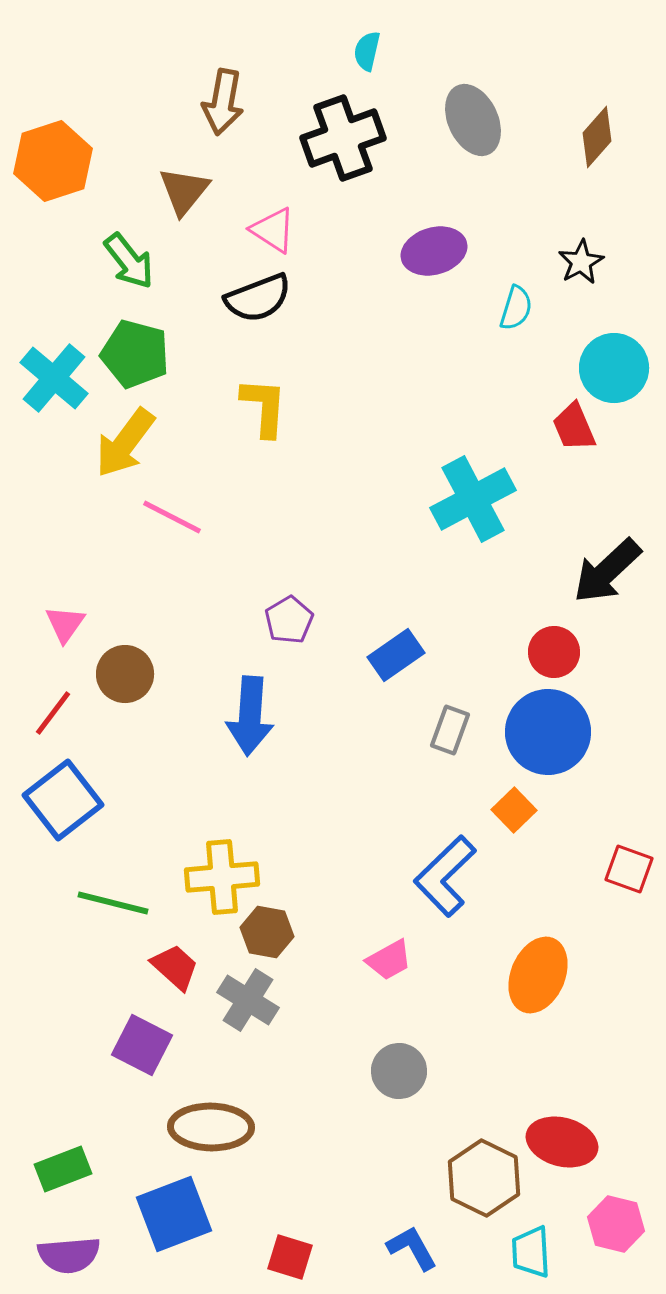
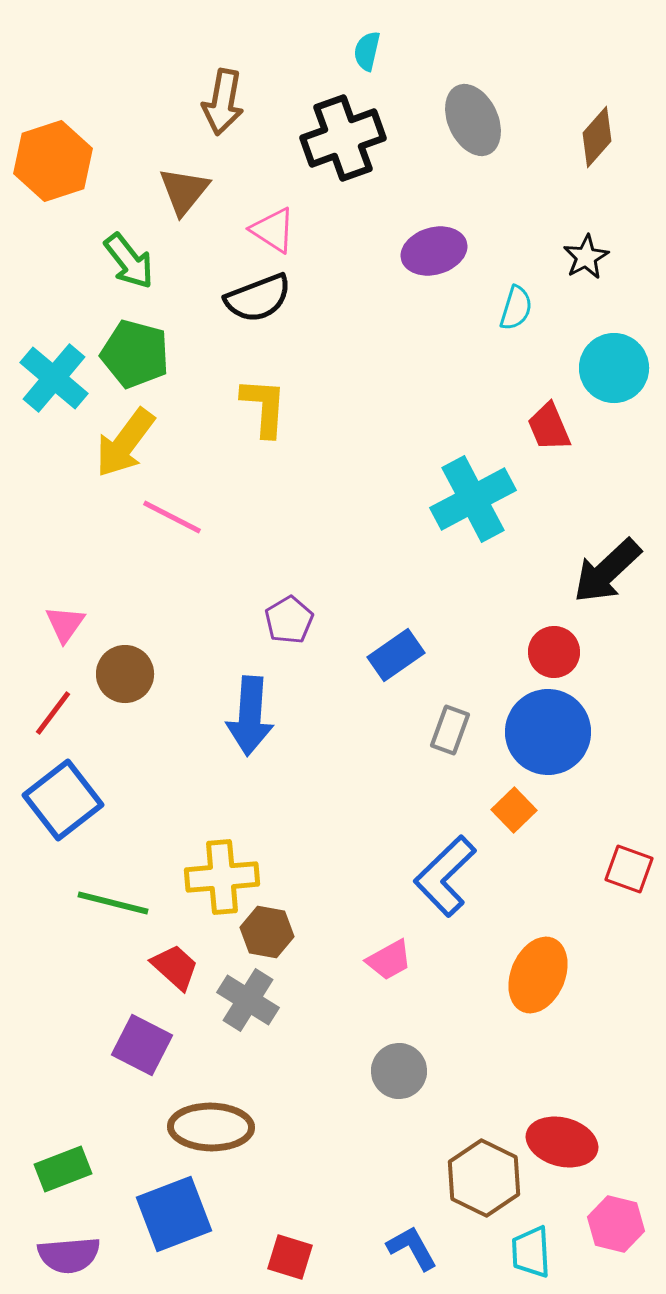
black star at (581, 262): moved 5 px right, 5 px up
red trapezoid at (574, 427): moved 25 px left
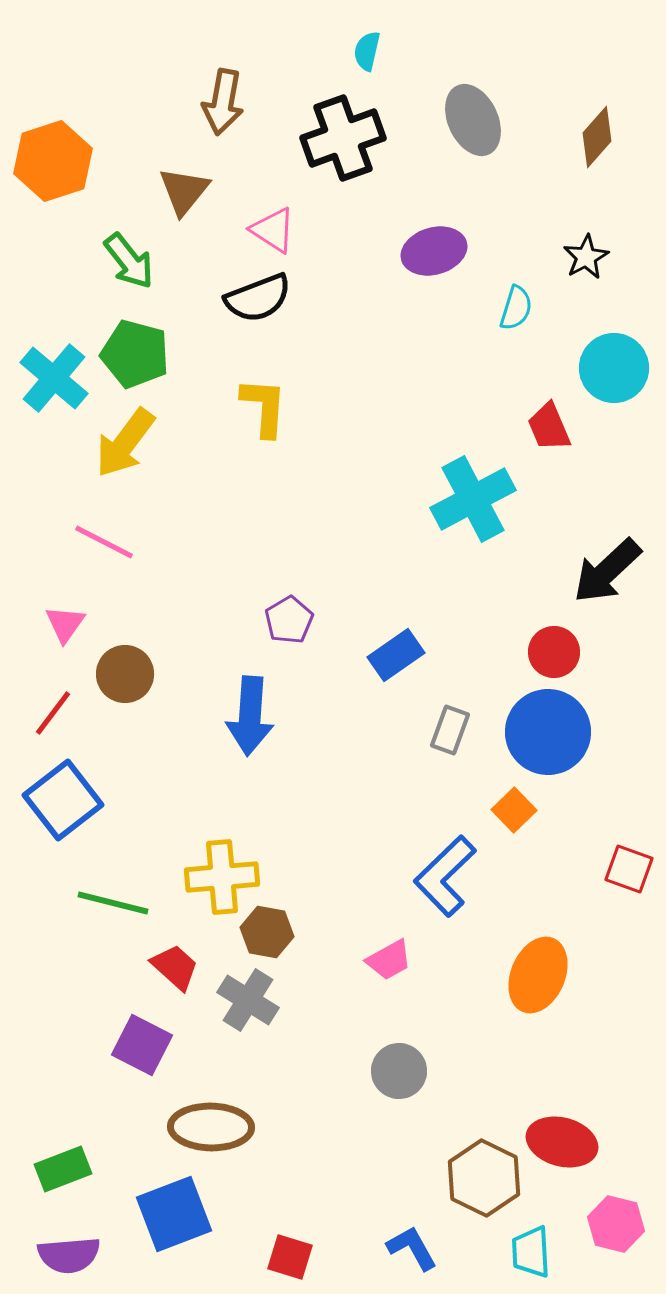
pink line at (172, 517): moved 68 px left, 25 px down
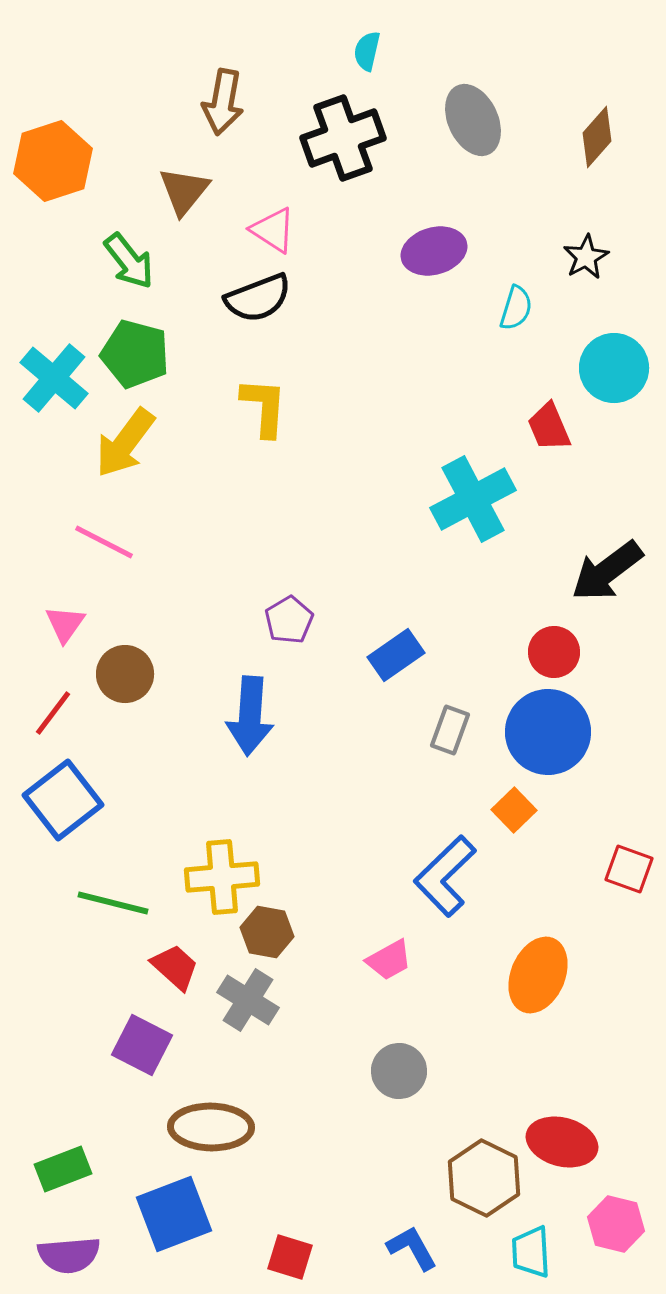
black arrow at (607, 571): rotated 6 degrees clockwise
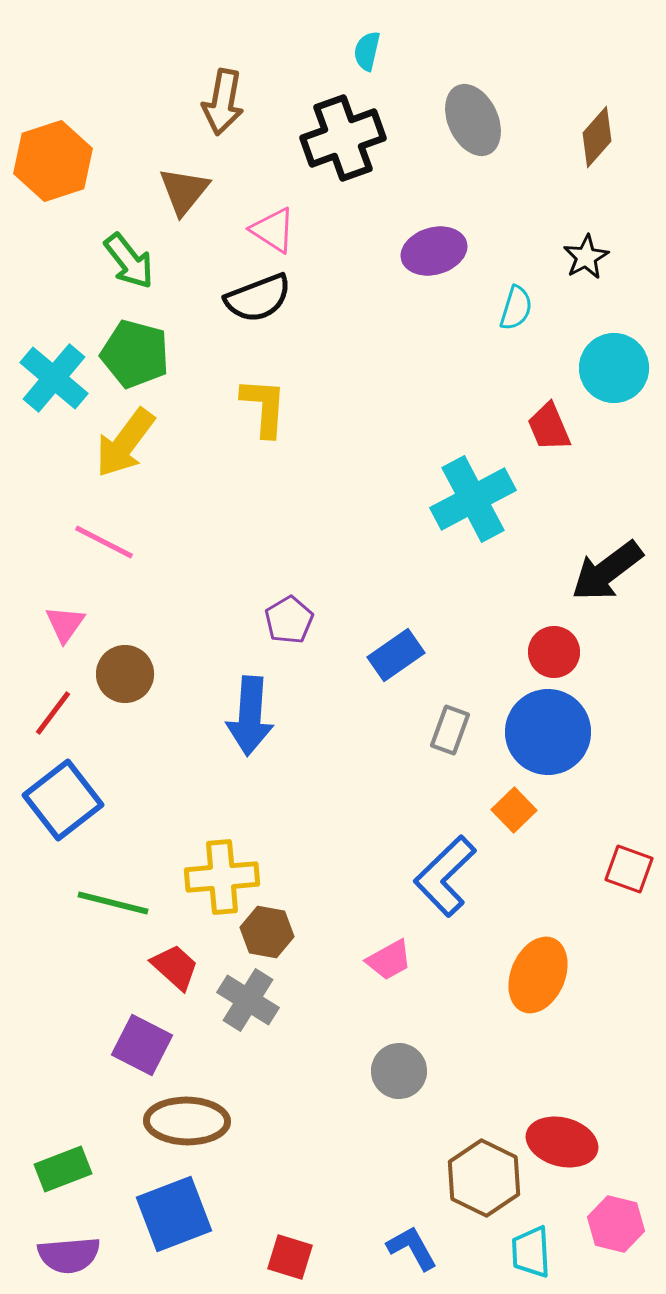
brown ellipse at (211, 1127): moved 24 px left, 6 px up
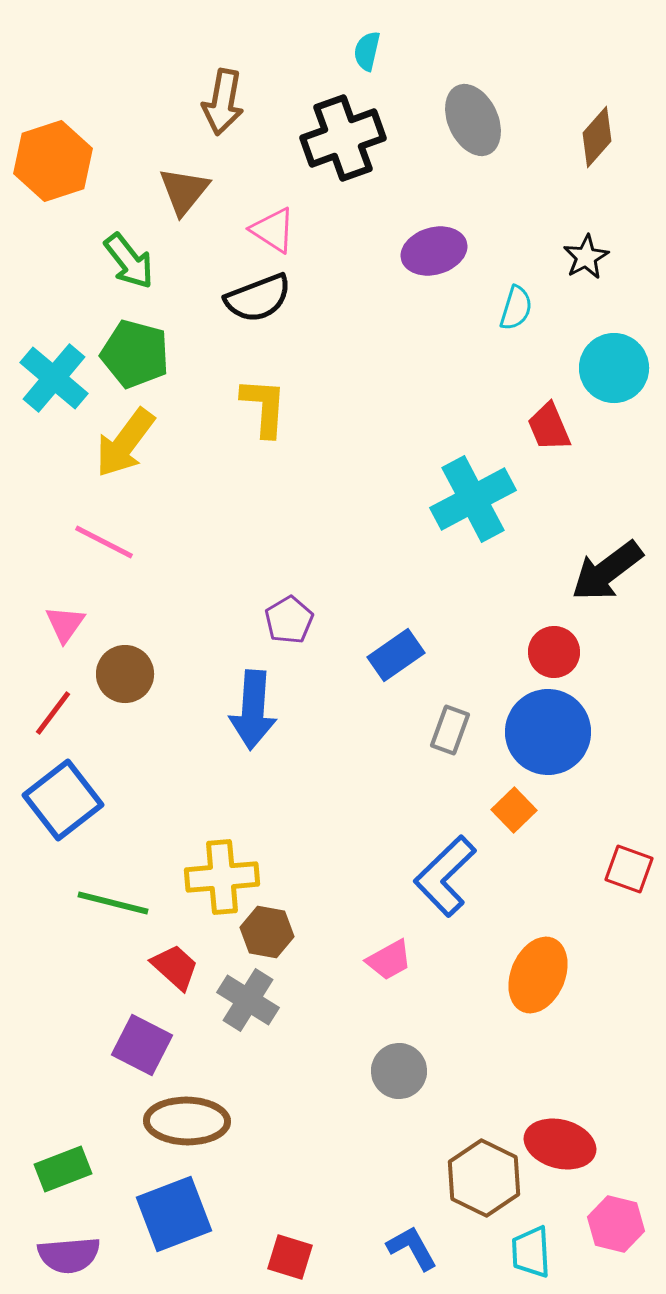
blue arrow at (250, 716): moved 3 px right, 6 px up
red ellipse at (562, 1142): moved 2 px left, 2 px down
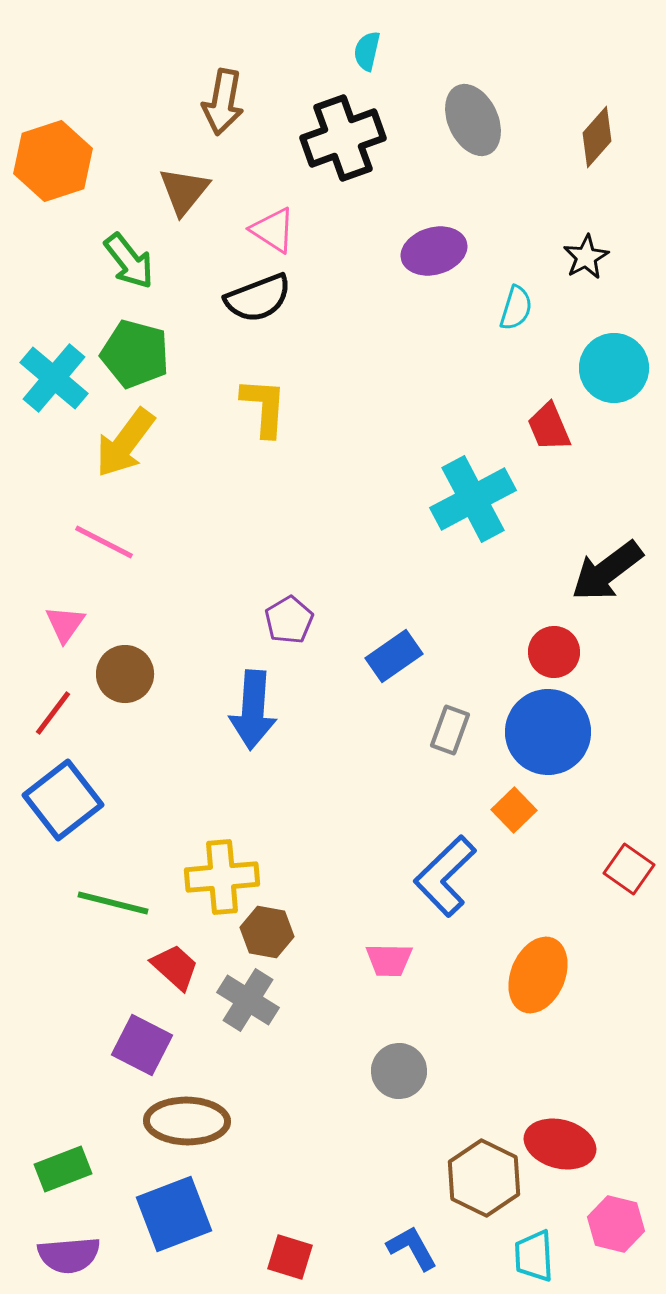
blue rectangle at (396, 655): moved 2 px left, 1 px down
red square at (629, 869): rotated 15 degrees clockwise
pink trapezoid at (389, 960): rotated 30 degrees clockwise
cyan trapezoid at (531, 1252): moved 3 px right, 4 px down
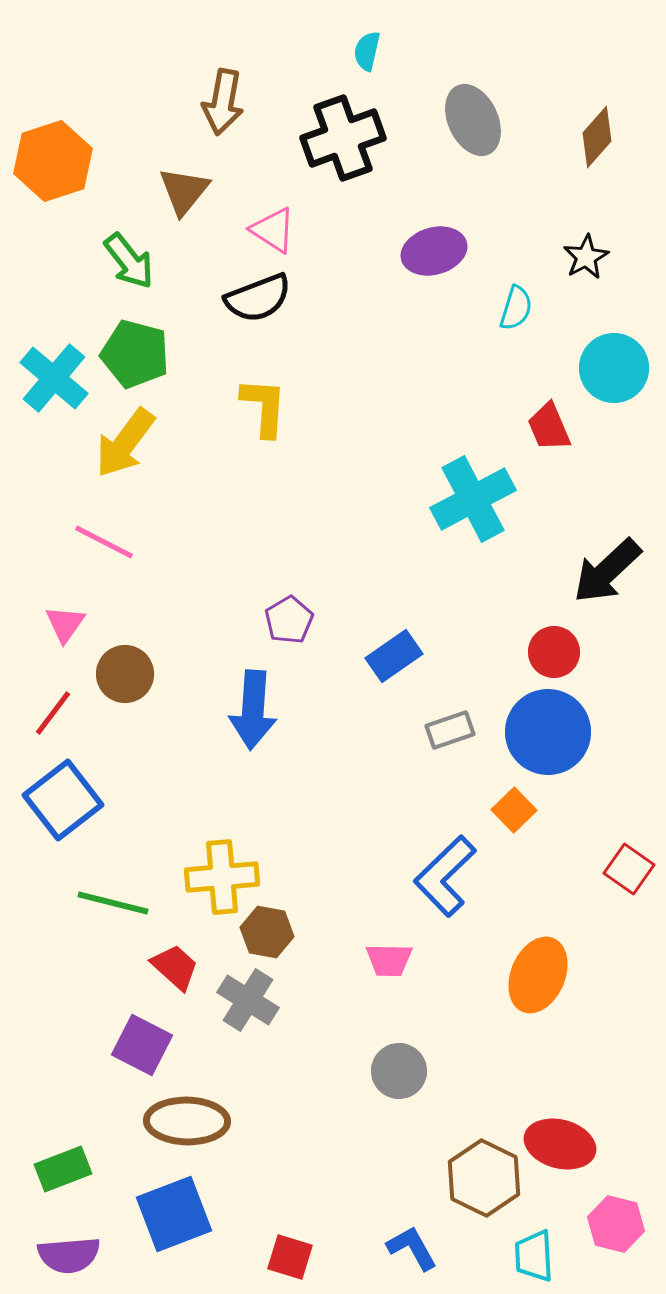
black arrow at (607, 571): rotated 6 degrees counterclockwise
gray rectangle at (450, 730): rotated 51 degrees clockwise
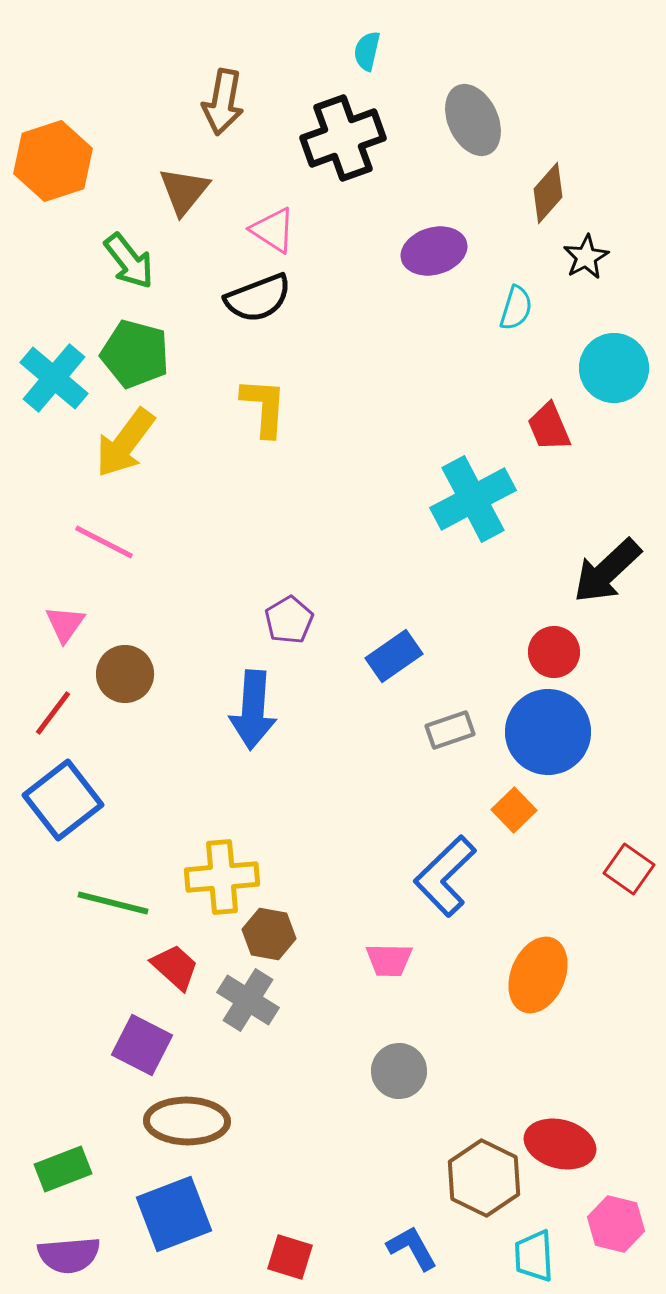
brown diamond at (597, 137): moved 49 px left, 56 px down
brown hexagon at (267, 932): moved 2 px right, 2 px down
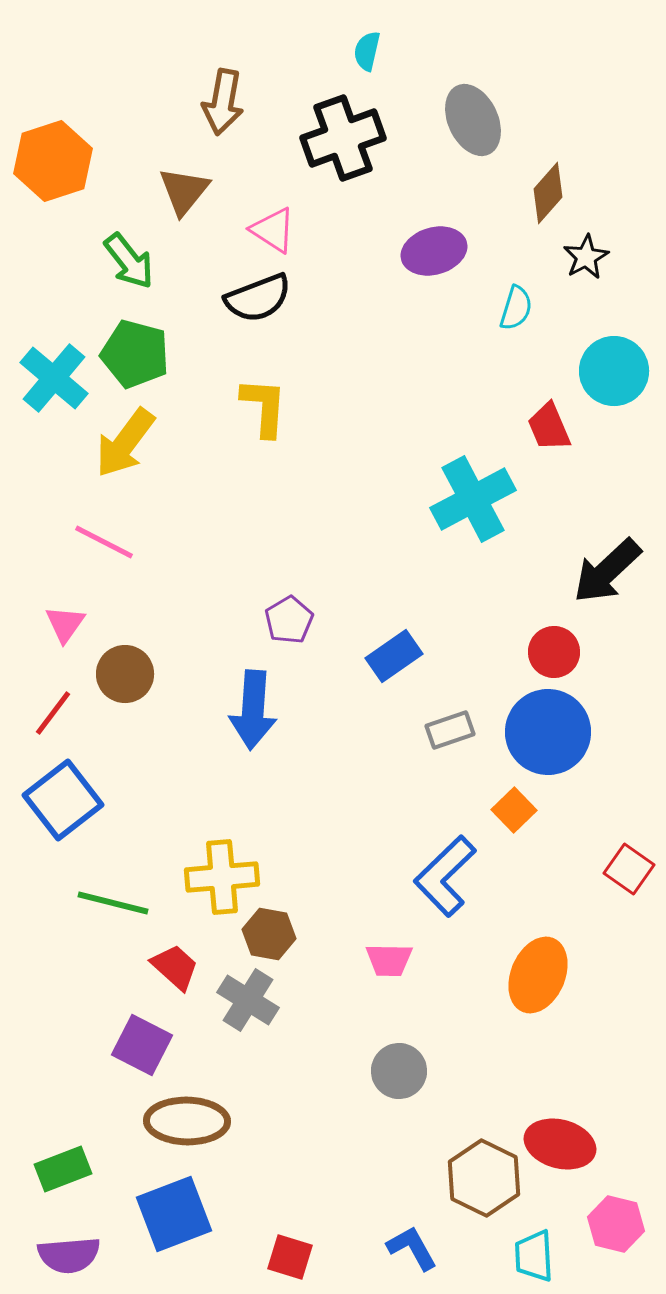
cyan circle at (614, 368): moved 3 px down
